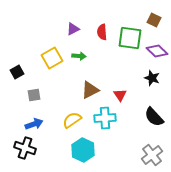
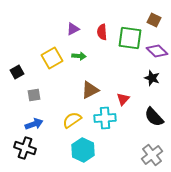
red triangle: moved 3 px right, 4 px down; rotated 16 degrees clockwise
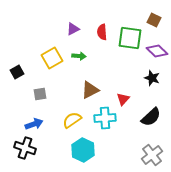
gray square: moved 6 px right, 1 px up
black semicircle: moved 3 px left; rotated 90 degrees counterclockwise
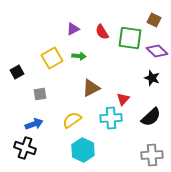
red semicircle: rotated 28 degrees counterclockwise
brown triangle: moved 1 px right, 2 px up
cyan cross: moved 6 px right
gray cross: rotated 35 degrees clockwise
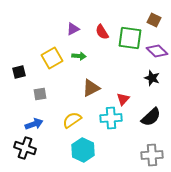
black square: moved 2 px right; rotated 16 degrees clockwise
